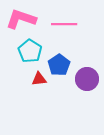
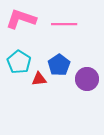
cyan pentagon: moved 11 px left, 11 px down
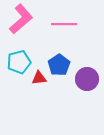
pink L-shape: rotated 120 degrees clockwise
cyan pentagon: rotated 25 degrees clockwise
red triangle: moved 1 px up
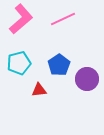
pink line: moved 1 px left, 5 px up; rotated 25 degrees counterclockwise
cyan pentagon: moved 1 px down
red triangle: moved 12 px down
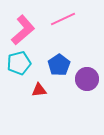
pink L-shape: moved 2 px right, 11 px down
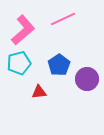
red triangle: moved 2 px down
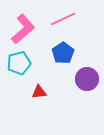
pink L-shape: moved 1 px up
blue pentagon: moved 4 px right, 12 px up
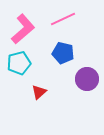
blue pentagon: rotated 25 degrees counterclockwise
red triangle: rotated 35 degrees counterclockwise
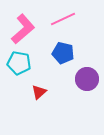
cyan pentagon: rotated 25 degrees clockwise
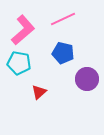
pink L-shape: moved 1 px down
